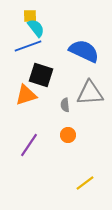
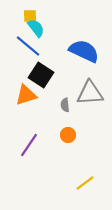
blue line: rotated 60 degrees clockwise
black square: rotated 15 degrees clockwise
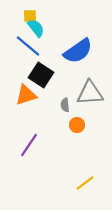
blue semicircle: moved 6 px left; rotated 120 degrees clockwise
orange circle: moved 9 px right, 10 px up
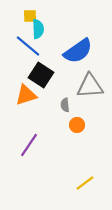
cyan semicircle: moved 2 px right, 1 px down; rotated 36 degrees clockwise
gray triangle: moved 7 px up
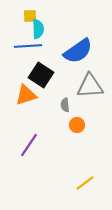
blue line: rotated 44 degrees counterclockwise
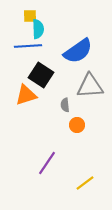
purple line: moved 18 px right, 18 px down
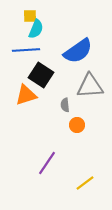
cyan semicircle: moved 2 px left; rotated 24 degrees clockwise
blue line: moved 2 px left, 4 px down
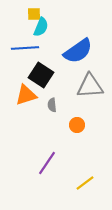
yellow square: moved 4 px right, 2 px up
cyan semicircle: moved 5 px right, 2 px up
blue line: moved 1 px left, 2 px up
gray semicircle: moved 13 px left
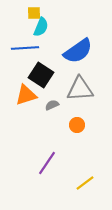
yellow square: moved 1 px up
gray triangle: moved 10 px left, 3 px down
gray semicircle: rotated 72 degrees clockwise
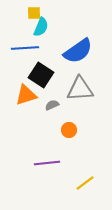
orange circle: moved 8 px left, 5 px down
purple line: rotated 50 degrees clockwise
